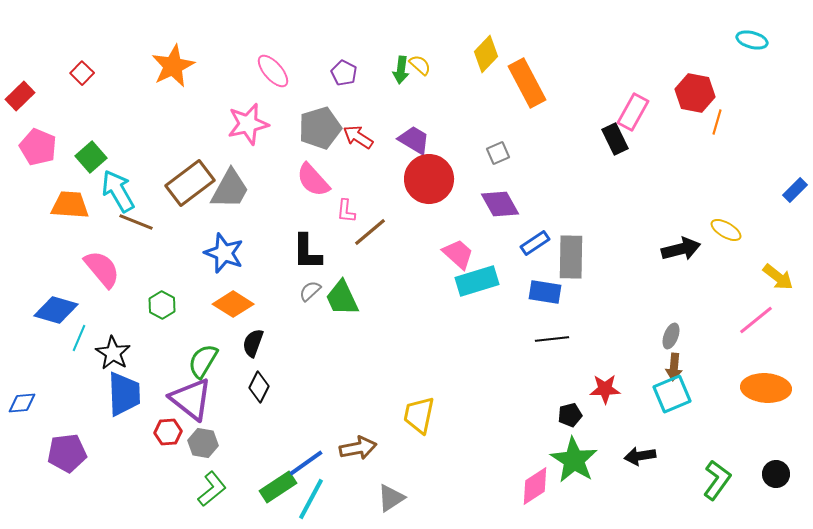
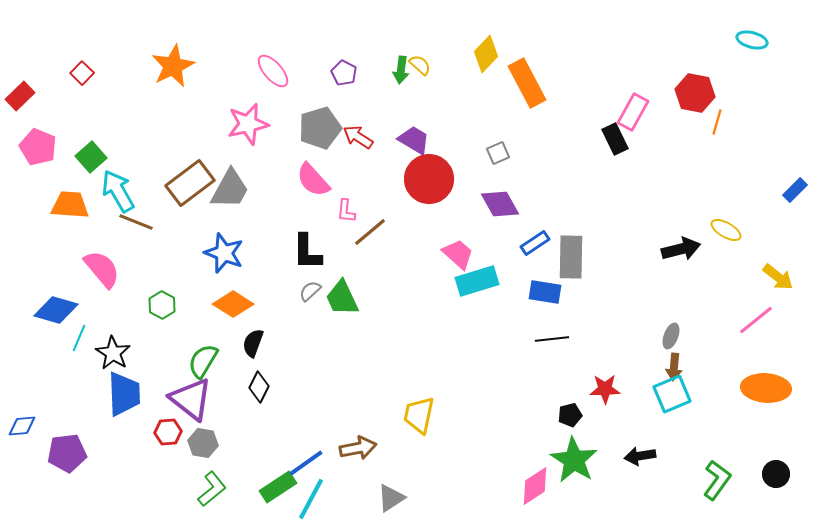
blue diamond at (22, 403): moved 23 px down
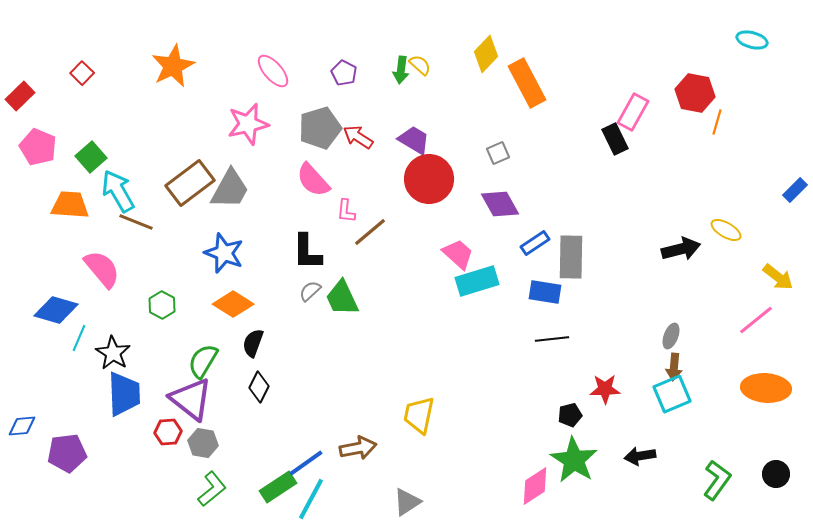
gray triangle at (391, 498): moved 16 px right, 4 px down
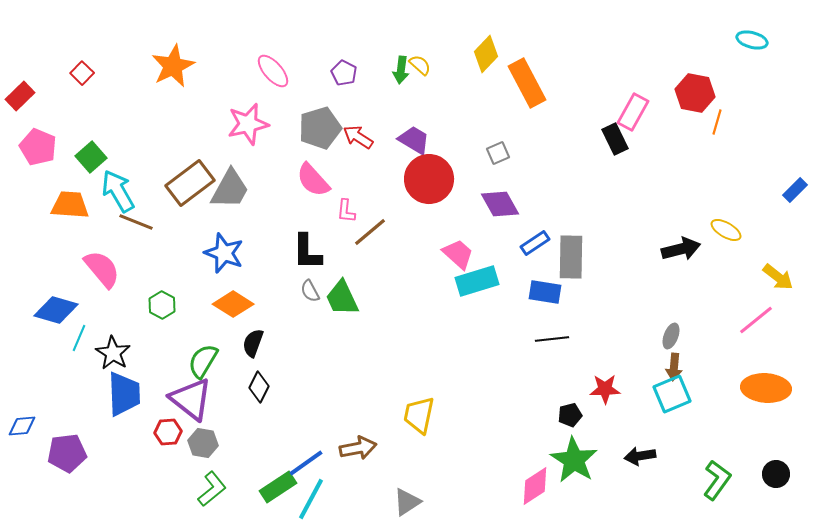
gray semicircle at (310, 291): rotated 75 degrees counterclockwise
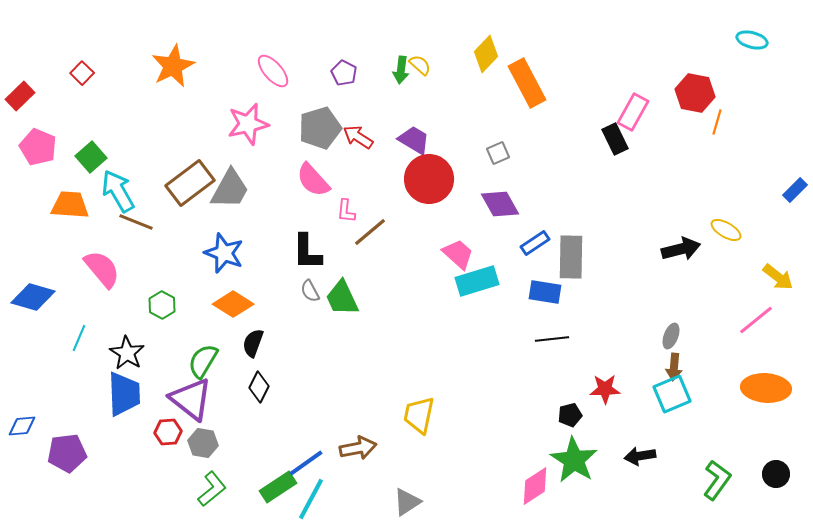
blue diamond at (56, 310): moved 23 px left, 13 px up
black star at (113, 353): moved 14 px right
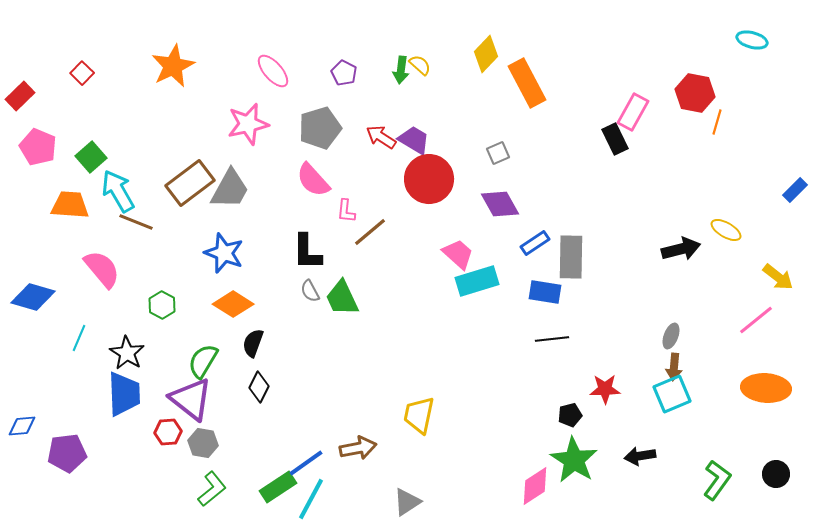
red arrow at (358, 137): moved 23 px right
